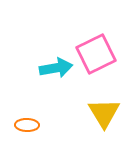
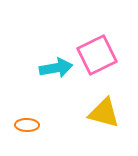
pink square: moved 1 px right, 1 px down
yellow triangle: rotated 44 degrees counterclockwise
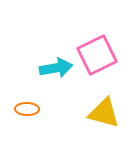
orange ellipse: moved 16 px up
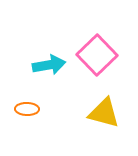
pink square: rotated 18 degrees counterclockwise
cyan arrow: moved 7 px left, 3 px up
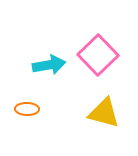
pink square: moved 1 px right
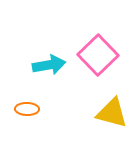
yellow triangle: moved 8 px right
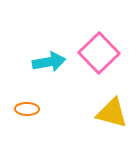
pink square: moved 1 px right, 2 px up
cyan arrow: moved 3 px up
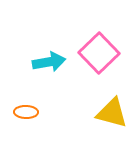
orange ellipse: moved 1 px left, 3 px down
